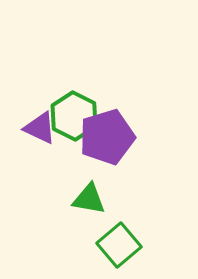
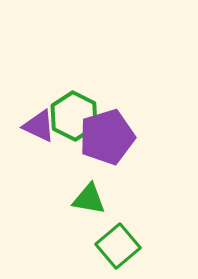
purple triangle: moved 1 px left, 2 px up
green square: moved 1 px left, 1 px down
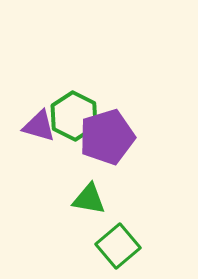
purple triangle: rotated 9 degrees counterclockwise
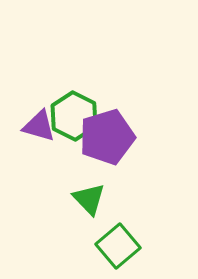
green triangle: rotated 36 degrees clockwise
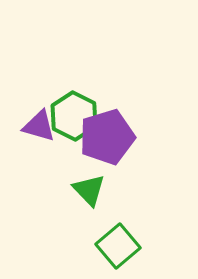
green triangle: moved 9 px up
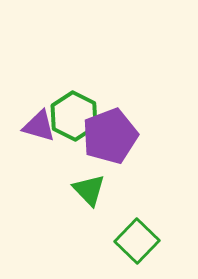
purple pentagon: moved 3 px right, 1 px up; rotated 4 degrees counterclockwise
green square: moved 19 px right, 5 px up; rotated 6 degrees counterclockwise
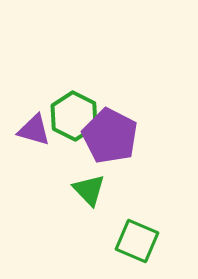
purple triangle: moved 5 px left, 4 px down
purple pentagon: rotated 24 degrees counterclockwise
green square: rotated 21 degrees counterclockwise
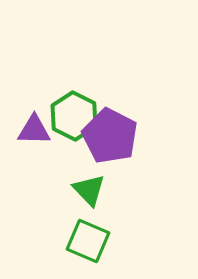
purple triangle: rotated 15 degrees counterclockwise
green square: moved 49 px left
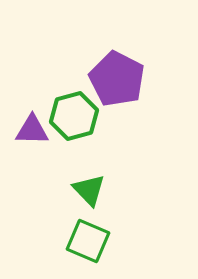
green hexagon: rotated 18 degrees clockwise
purple triangle: moved 2 px left
purple pentagon: moved 7 px right, 57 px up
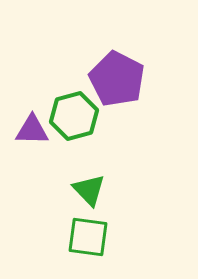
green square: moved 4 px up; rotated 15 degrees counterclockwise
